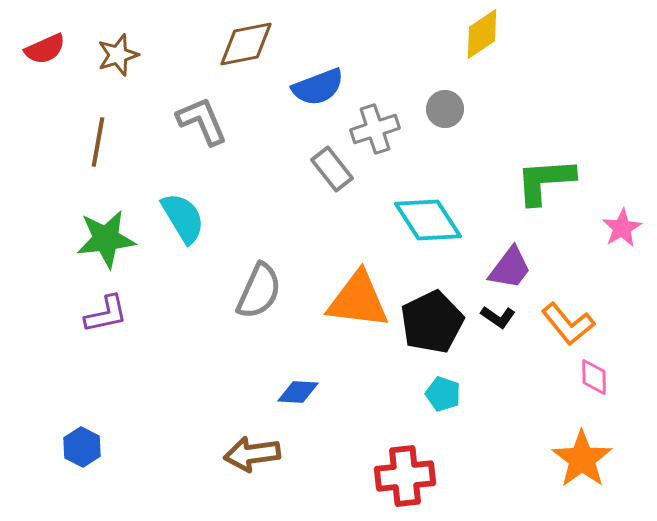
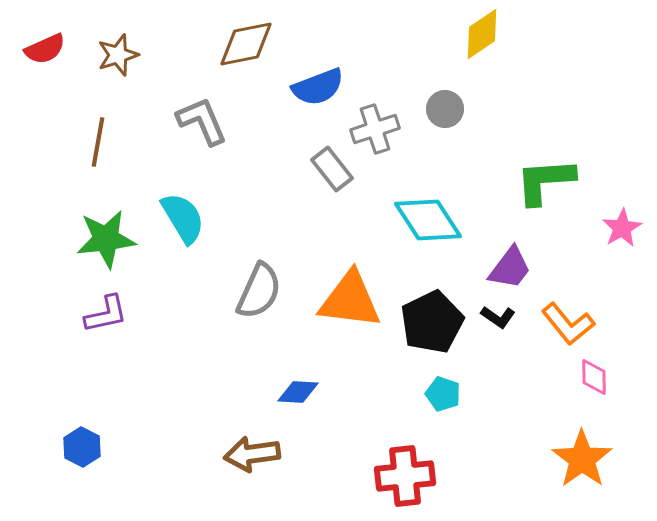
orange triangle: moved 8 px left
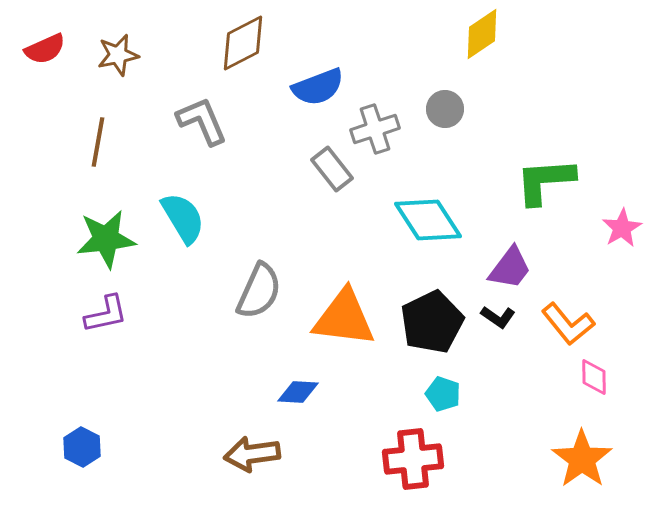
brown diamond: moved 3 px left, 1 px up; rotated 16 degrees counterclockwise
brown star: rotated 6 degrees clockwise
orange triangle: moved 6 px left, 18 px down
red cross: moved 8 px right, 17 px up
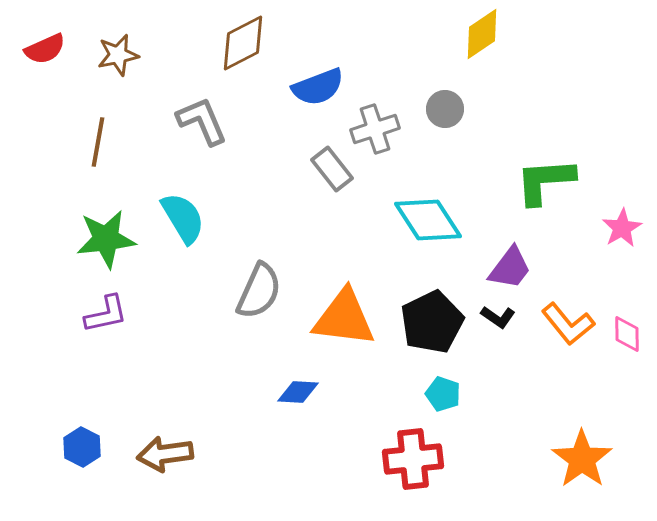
pink diamond: moved 33 px right, 43 px up
brown arrow: moved 87 px left
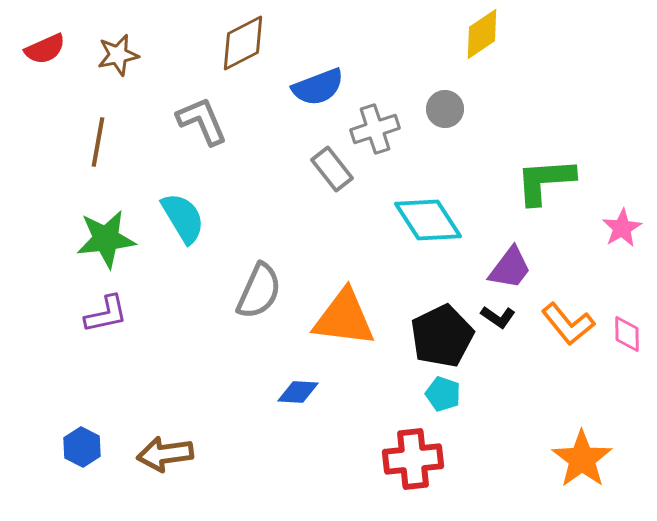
black pentagon: moved 10 px right, 14 px down
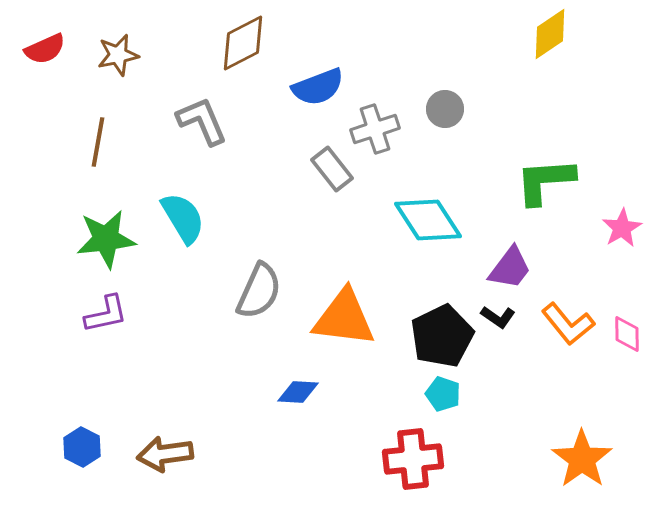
yellow diamond: moved 68 px right
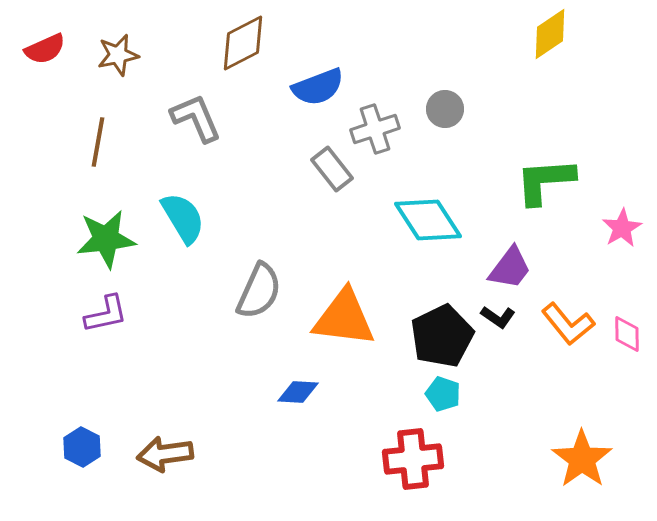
gray L-shape: moved 6 px left, 3 px up
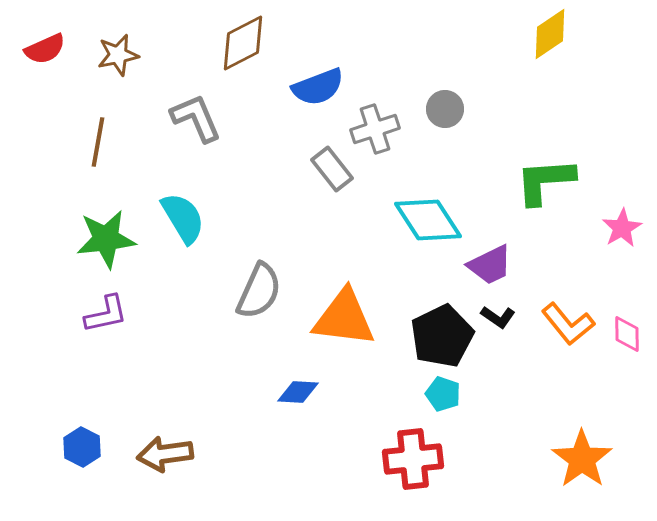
purple trapezoid: moved 20 px left, 3 px up; rotated 27 degrees clockwise
